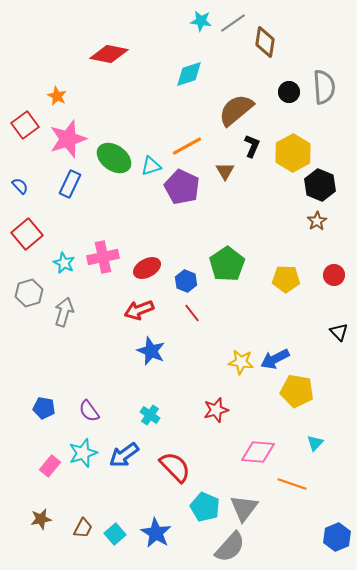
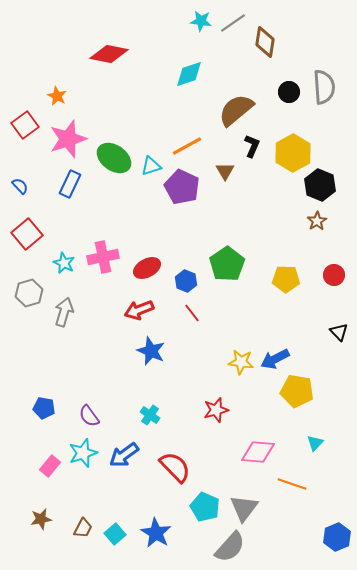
purple semicircle at (89, 411): moved 5 px down
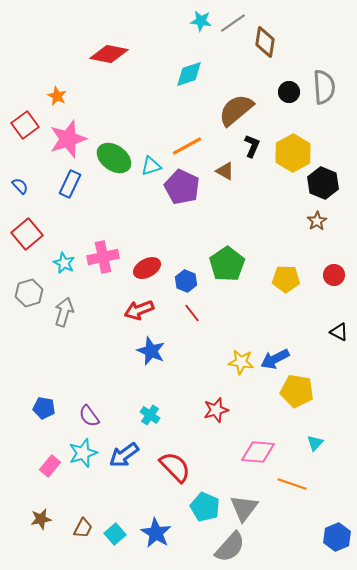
brown triangle at (225, 171): rotated 30 degrees counterclockwise
black hexagon at (320, 185): moved 3 px right, 2 px up
black triangle at (339, 332): rotated 18 degrees counterclockwise
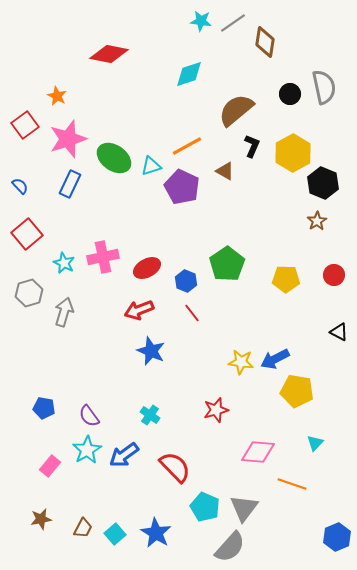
gray semicircle at (324, 87): rotated 8 degrees counterclockwise
black circle at (289, 92): moved 1 px right, 2 px down
cyan star at (83, 453): moved 4 px right, 3 px up; rotated 12 degrees counterclockwise
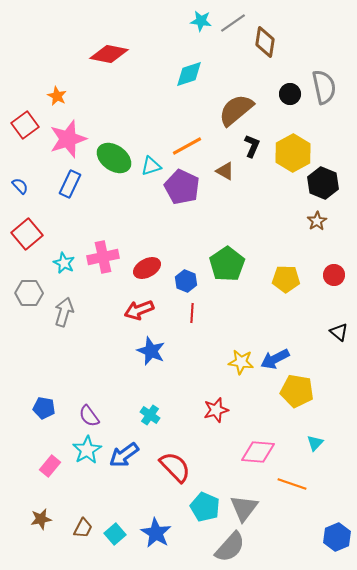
gray hexagon at (29, 293): rotated 16 degrees clockwise
red line at (192, 313): rotated 42 degrees clockwise
black triangle at (339, 332): rotated 12 degrees clockwise
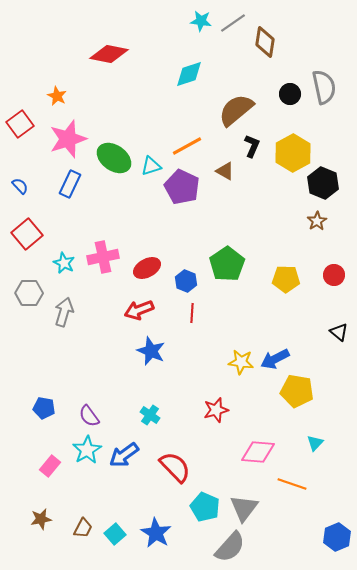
red square at (25, 125): moved 5 px left, 1 px up
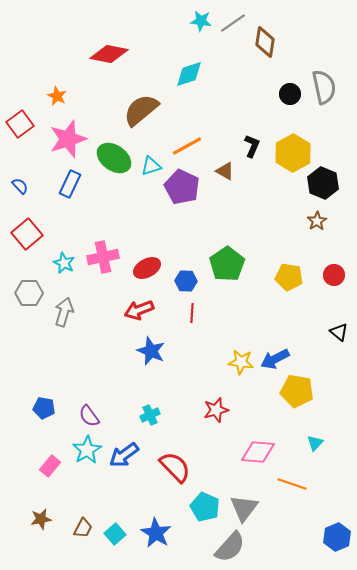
brown semicircle at (236, 110): moved 95 px left
yellow pentagon at (286, 279): moved 3 px right, 2 px up; rotated 8 degrees clockwise
blue hexagon at (186, 281): rotated 20 degrees counterclockwise
cyan cross at (150, 415): rotated 30 degrees clockwise
